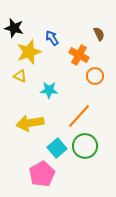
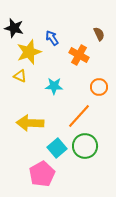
orange circle: moved 4 px right, 11 px down
cyan star: moved 5 px right, 4 px up
yellow arrow: rotated 12 degrees clockwise
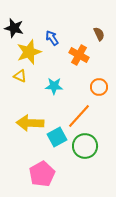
cyan square: moved 11 px up; rotated 12 degrees clockwise
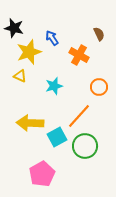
cyan star: rotated 18 degrees counterclockwise
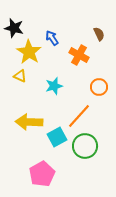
yellow star: rotated 20 degrees counterclockwise
yellow arrow: moved 1 px left, 1 px up
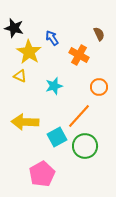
yellow arrow: moved 4 px left
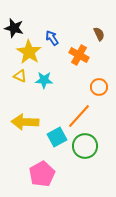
cyan star: moved 10 px left, 6 px up; rotated 18 degrees clockwise
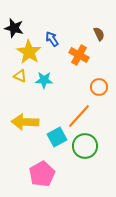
blue arrow: moved 1 px down
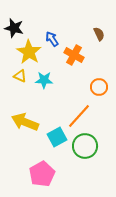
orange cross: moved 5 px left
yellow arrow: rotated 20 degrees clockwise
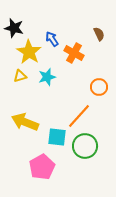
orange cross: moved 2 px up
yellow triangle: rotated 40 degrees counterclockwise
cyan star: moved 3 px right, 3 px up; rotated 18 degrees counterclockwise
cyan square: rotated 36 degrees clockwise
pink pentagon: moved 7 px up
